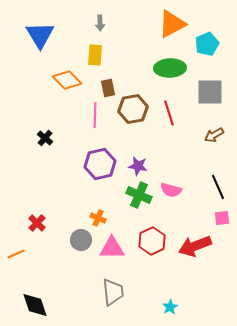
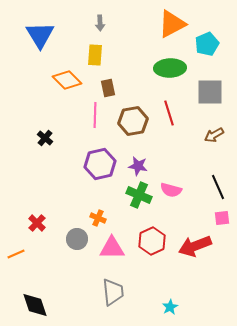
brown hexagon: moved 12 px down
gray circle: moved 4 px left, 1 px up
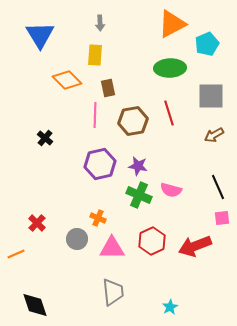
gray square: moved 1 px right, 4 px down
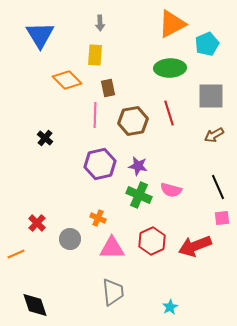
gray circle: moved 7 px left
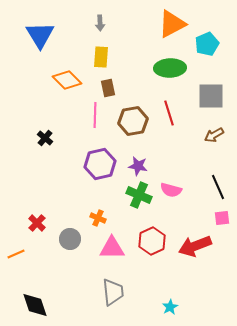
yellow rectangle: moved 6 px right, 2 px down
